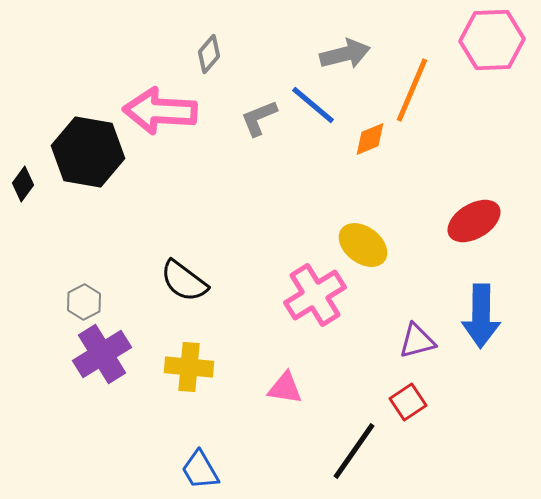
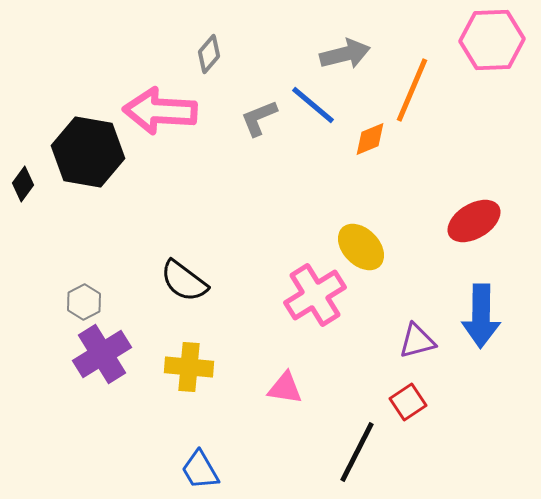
yellow ellipse: moved 2 px left, 2 px down; rotated 9 degrees clockwise
black line: moved 3 px right, 1 px down; rotated 8 degrees counterclockwise
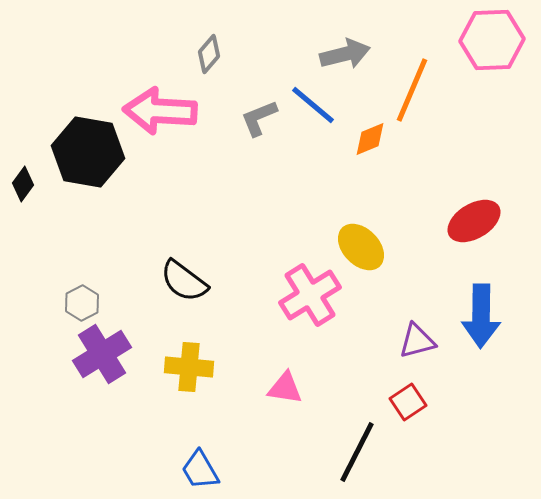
pink cross: moved 5 px left
gray hexagon: moved 2 px left, 1 px down
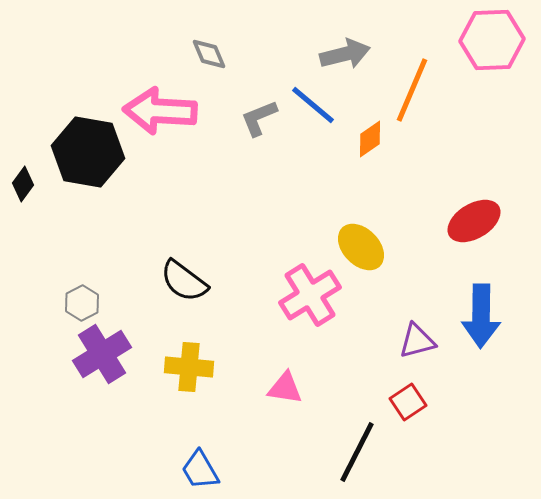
gray diamond: rotated 63 degrees counterclockwise
orange diamond: rotated 12 degrees counterclockwise
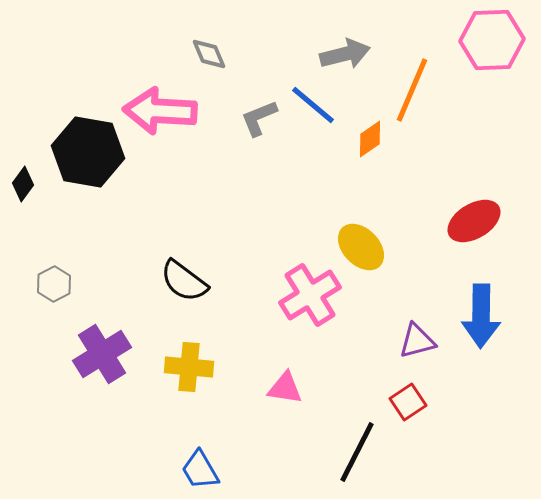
gray hexagon: moved 28 px left, 19 px up
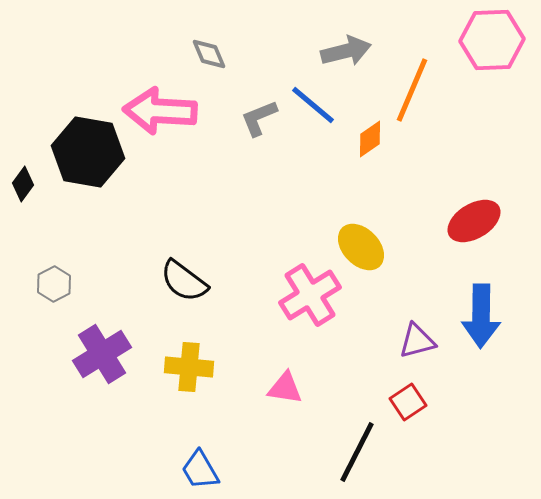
gray arrow: moved 1 px right, 3 px up
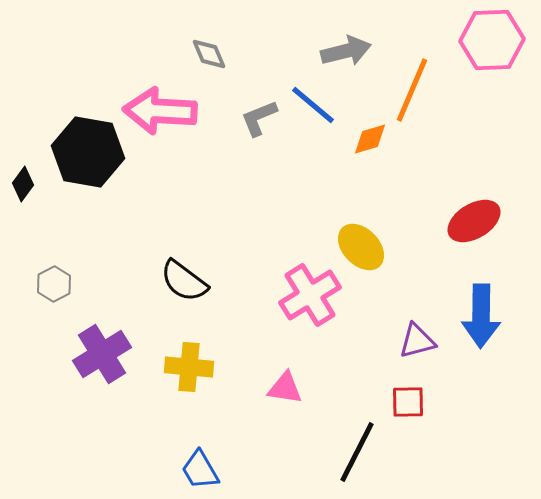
orange diamond: rotated 18 degrees clockwise
red square: rotated 33 degrees clockwise
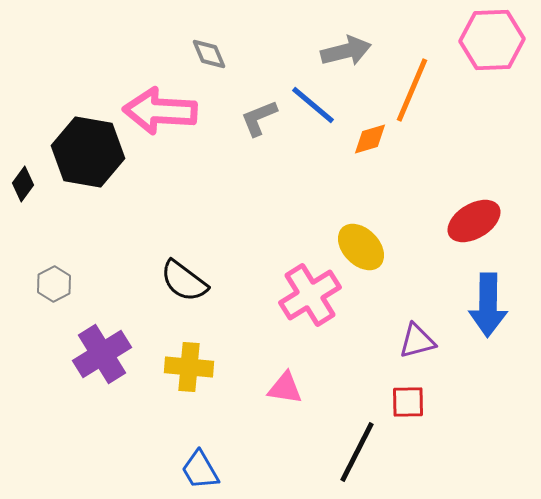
blue arrow: moved 7 px right, 11 px up
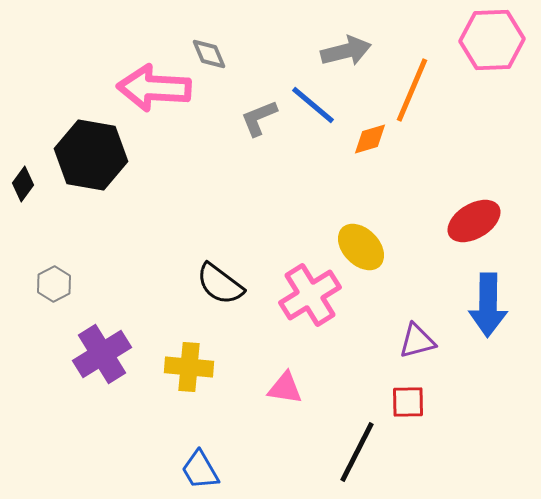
pink arrow: moved 6 px left, 23 px up
black hexagon: moved 3 px right, 3 px down
black semicircle: moved 36 px right, 3 px down
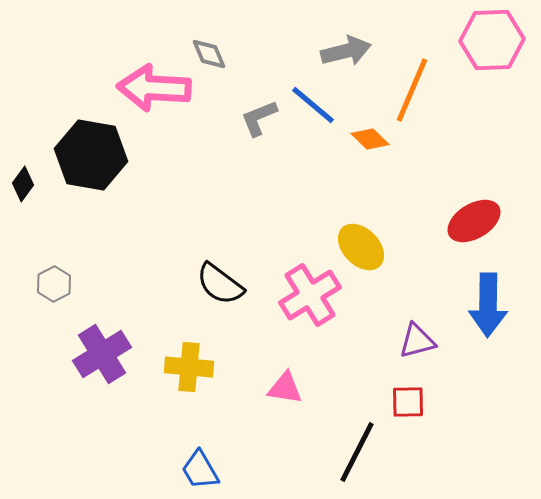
orange diamond: rotated 60 degrees clockwise
